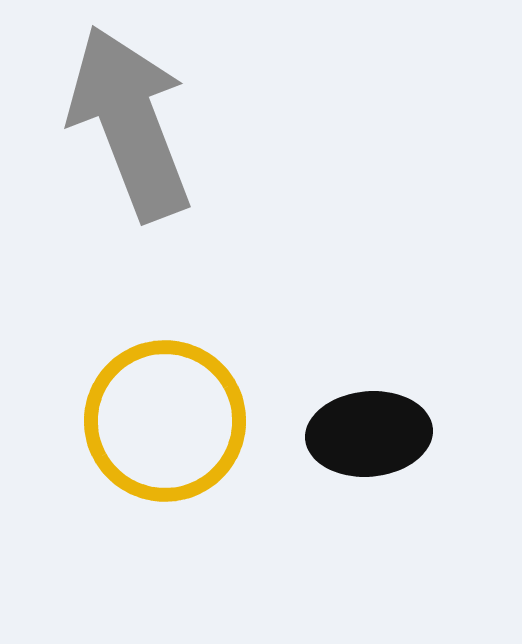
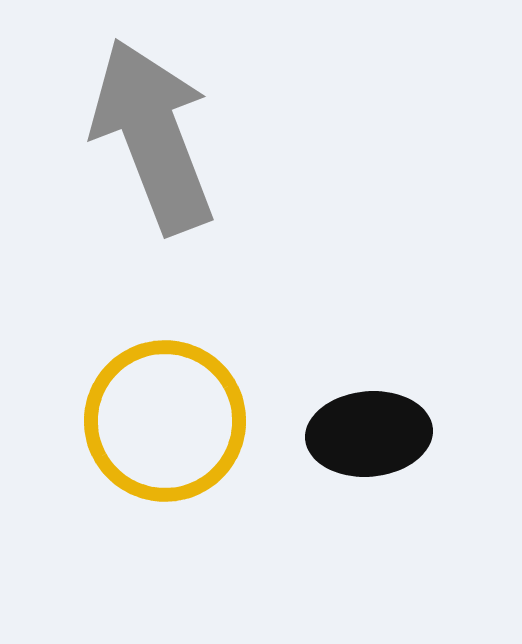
gray arrow: moved 23 px right, 13 px down
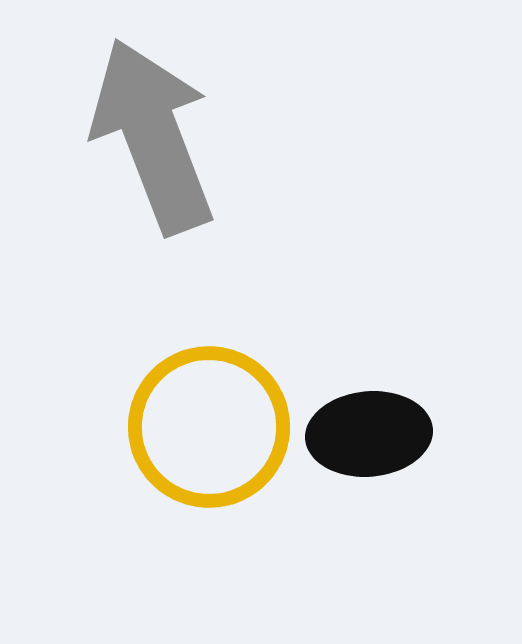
yellow circle: moved 44 px right, 6 px down
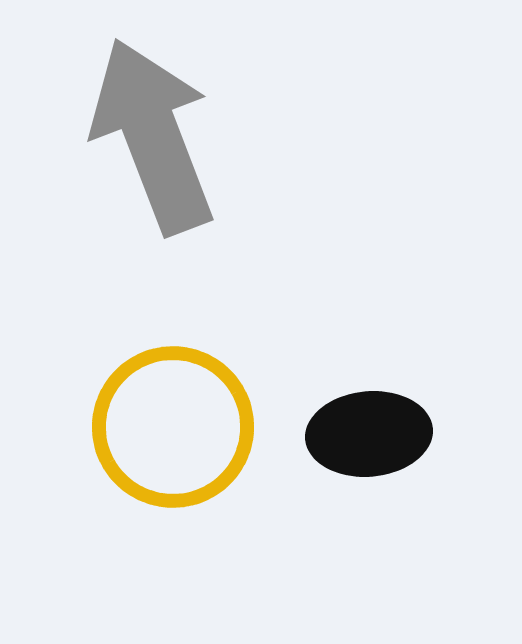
yellow circle: moved 36 px left
